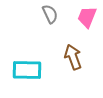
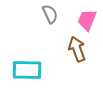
pink trapezoid: moved 3 px down
brown arrow: moved 4 px right, 8 px up
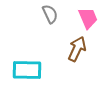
pink trapezoid: moved 1 px right, 2 px up; rotated 135 degrees clockwise
brown arrow: rotated 45 degrees clockwise
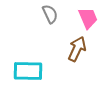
cyan rectangle: moved 1 px right, 1 px down
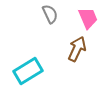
cyan rectangle: rotated 32 degrees counterclockwise
